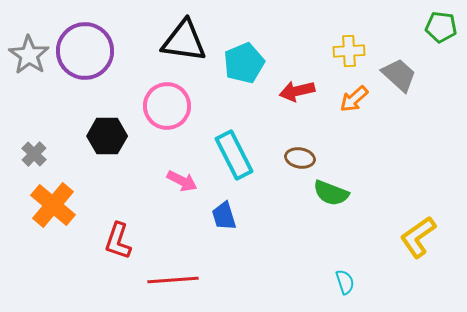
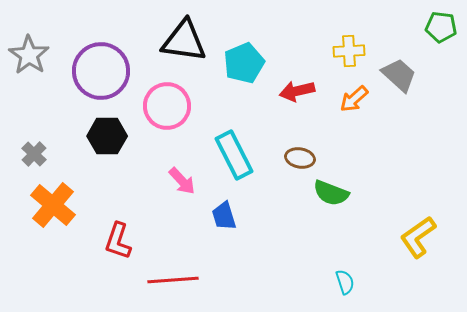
purple circle: moved 16 px right, 20 px down
pink arrow: rotated 20 degrees clockwise
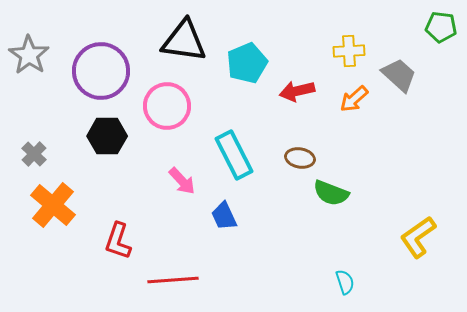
cyan pentagon: moved 3 px right
blue trapezoid: rotated 8 degrees counterclockwise
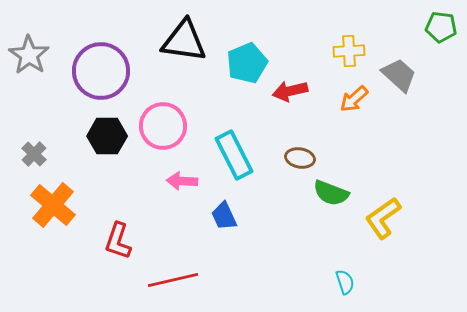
red arrow: moved 7 px left
pink circle: moved 4 px left, 20 px down
pink arrow: rotated 136 degrees clockwise
yellow L-shape: moved 35 px left, 19 px up
red line: rotated 9 degrees counterclockwise
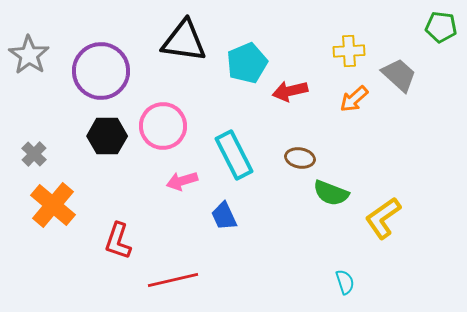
pink arrow: rotated 20 degrees counterclockwise
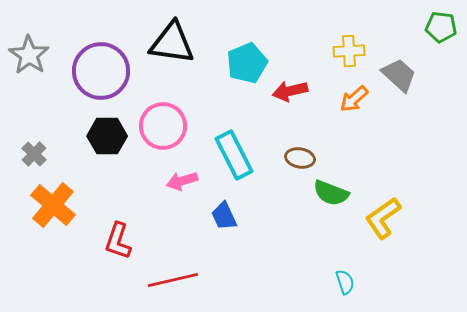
black triangle: moved 12 px left, 2 px down
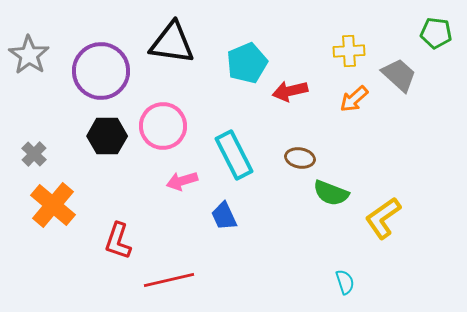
green pentagon: moved 5 px left, 6 px down
red line: moved 4 px left
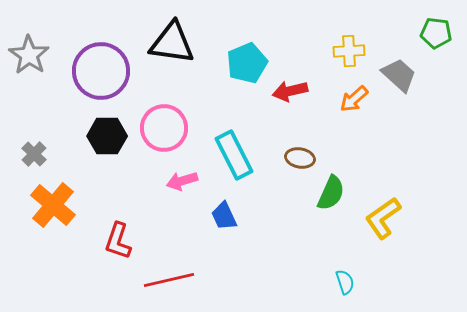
pink circle: moved 1 px right, 2 px down
green semicircle: rotated 87 degrees counterclockwise
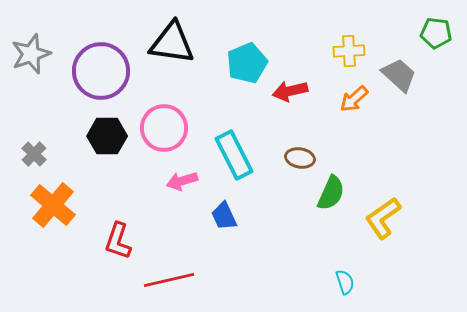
gray star: moved 2 px right, 1 px up; rotated 18 degrees clockwise
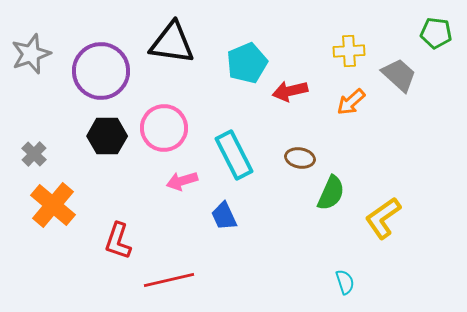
orange arrow: moved 3 px left, 3 px down
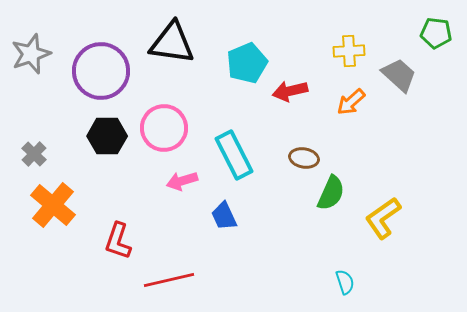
brown ellipse: moved 4 px right
